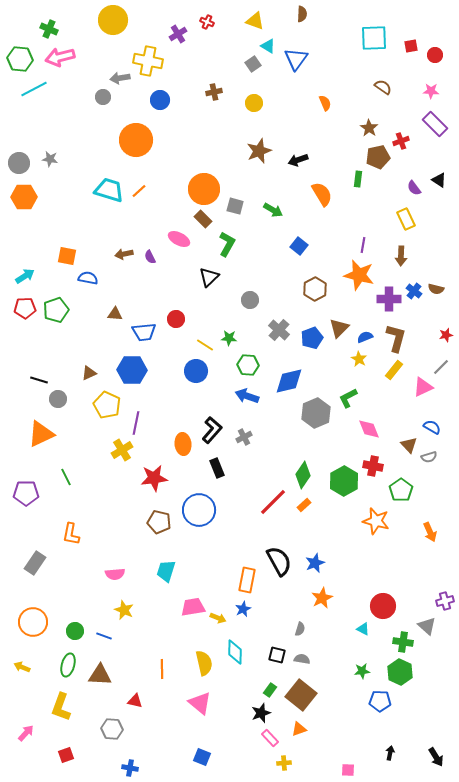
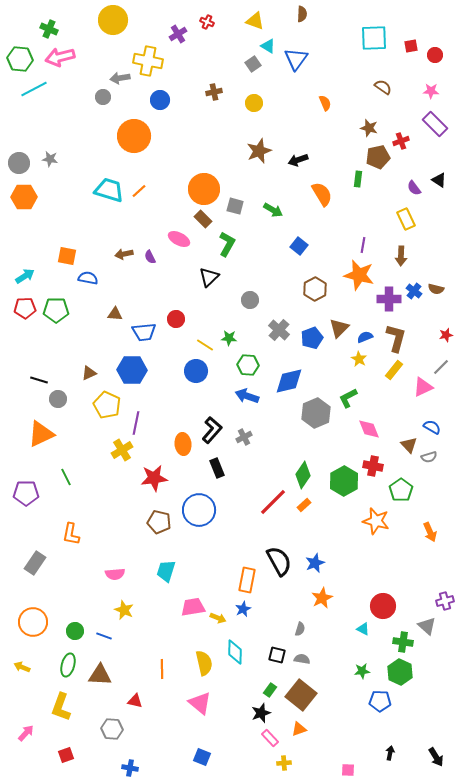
brown star at (369, 128): rotated 18 degrees counterclockwise
orange circle at (136, 140): moved 2 px left, 4 px up
green pentagon at (56, 310): rotated 20 degrees clockwise
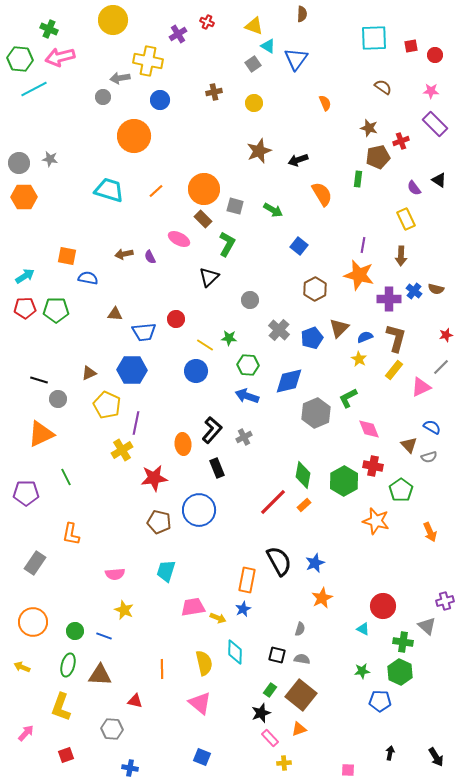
yellow triangle at (255, 21): moved 1 px left, 5 px down
orange line at (139, 191): moved 17 px right
pink triangle at (423, 387): moved 2 px left
green diamond at (303, 475): rotated 24 degrees counterclockwise
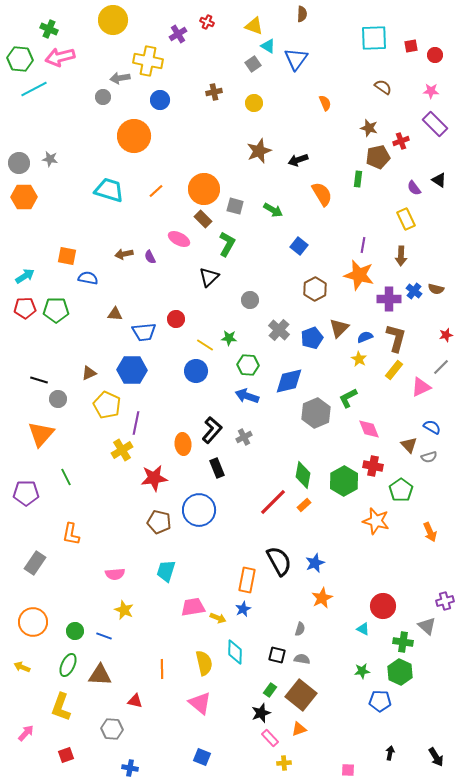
orange triangle at (41, 434): rotated 24 degrees counterclockwise
green ellipse at (68, 665): rotated 10 degrees clockwise
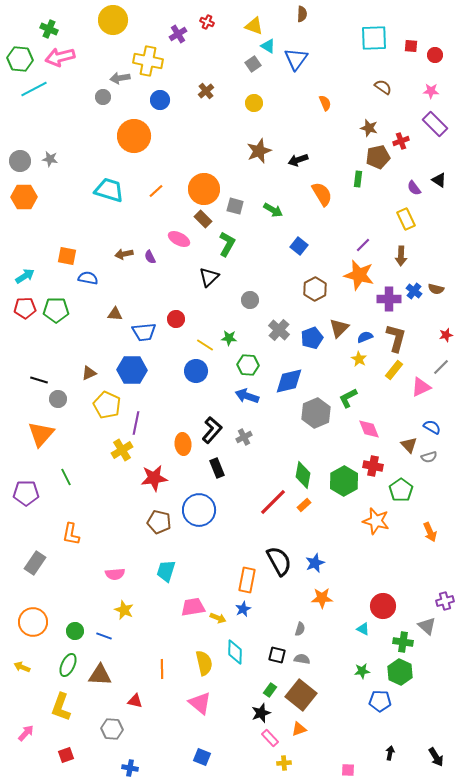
red square at (411, 46): rotated 16 degrees clockwise
brown cross at (214, 92): moved 8 px left, 1 px up; rotated 28 degrees counterclockwise
gray circle at (19, 163): moved 1 px right, 2 px up
purple line at (363, 245): rotated 35 degrees clockwise
orange star at (322, 598): rotated 25 degrees clockwise
